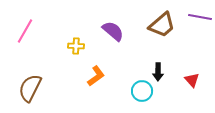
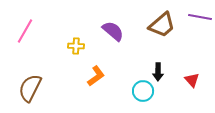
cyan circle: moved 1 px right
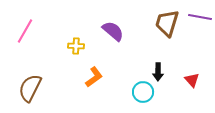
brown trapezoid: moved 5 px right, 2 px up; rotated 148 degrees clockwise
orange L-shape: moved 2 px left, 1 px down
cyan circle: moved 1 px down
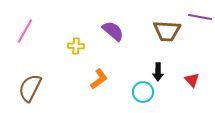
brown trapezoid: moved 8 px down; rotated 104 degrees counterclockwise
orange L-shape: moved 5 px right, 2 px down
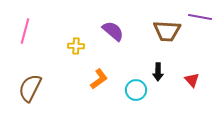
pink line: rotated 15 degrees counterclockwise
cyan circle: moved 7 px left, 2 px up
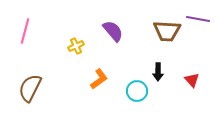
purple line: moved 2 px left, 2 px down
purple semicircle: rotated 10 degrees clockwise
yellow cross: rotated 28 degrees counterclockwise
cyan circle: moved 1 px right, 1 px down
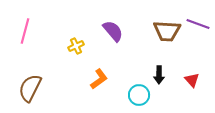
purple line: moved 5 px down; rotated 10 degrees clockwise
black arrow: moved 1 px right, 3 px down
cyan circle: moved 2 px right, 4 px down
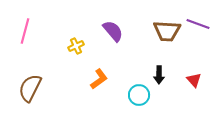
red triangle: moved 2 px right
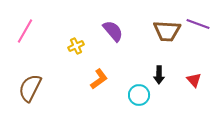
pink line: rotated 15 degrees clockwise
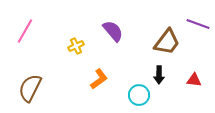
brown trapezoid: moved 11 px down; rotated 56 degrees counterclockwise
red triangle: rotated 42 degrees counterclockwise
